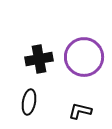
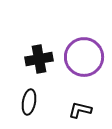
black L-shape: moved 1 px up
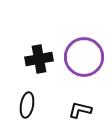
black ellipse: moved 2 px left, 3 px down
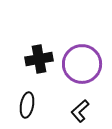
purple circle: moved 2 px left, 7 px down
black L-shape: moved 1 px down; rotated 55 degrees counterclockwise
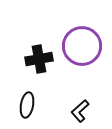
purple circle: moved 18 px up
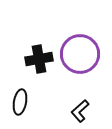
purple circle: moved 2 px left, 8 px down
black ellipse: moved 7 px left, 3 px up
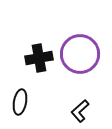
black cross: moved 1 px up
